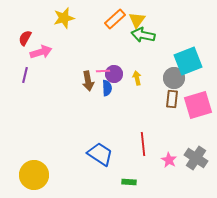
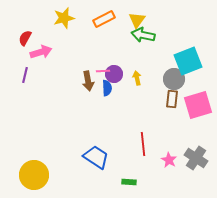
orange rectangle: moved 11 px left; rotated 15 degrees clockwise
gray circle: moved 1 px down
blue trapezoid: moved 4 px left, 3 px down
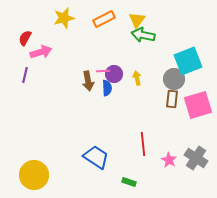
green rectangle: rotated 16 degrees clockwise
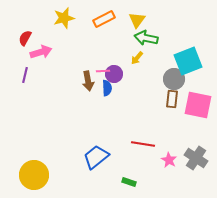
green arrow: moved 3 px right, 3 px down
yellow arrow: moved 20 px up; rotated 128 degrees counterclockwise
pink square: rotated 28 degrees clockwise
red line: rotated 75 degrees counterclockwise
blue trapezoid: rotated 72 degrees counterclockwise
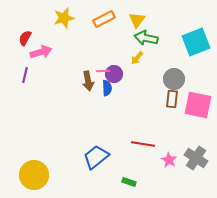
cyan square: moved 8 px right, 19 px up
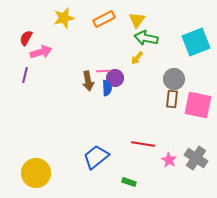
red semicircle: moved 1 px right
purple circle: moved 1 px right, 4 px down
yellow circle: moved 2 px right, 2 px up
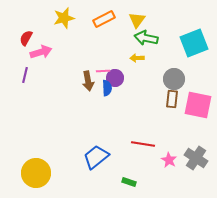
cyan square: moved 2 px left, 1 px down
yellow arrow: rotated 48 degrees clockwise
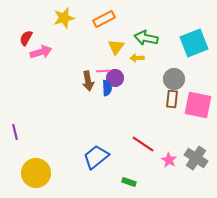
yellow triangle: moved 21 px left, 27 px down
purple line: moved 10 px left, 57 px down; rotated 28 degrees counterclockwise
red line: rotated 25 degrees clockwise
